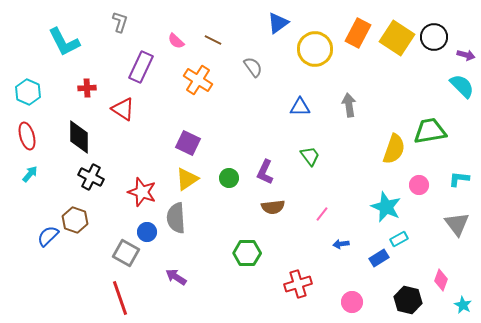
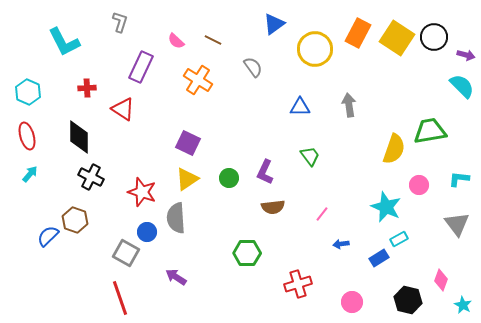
blue triangle at (278, 23): moved 4 px left, 1 px down
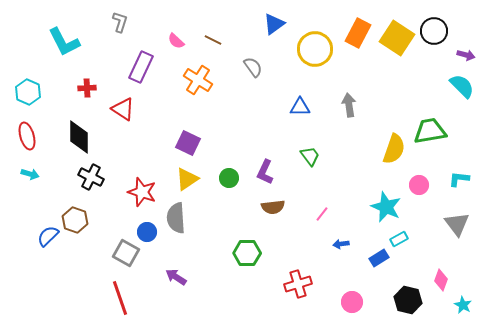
black circle at (434, 37): moved 6 px up
cyan arrow at (30, 174): rotated 66 degrees clockwise
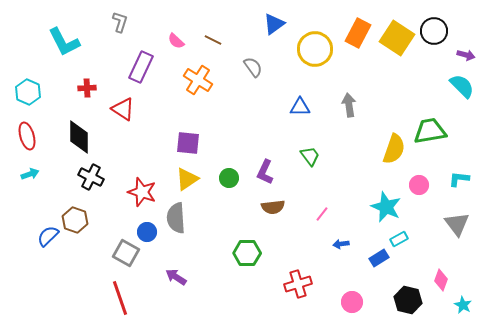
purple square at (188, 143): rotated 20 degrees counterclockwise
cyan arrow at (30, 174): rotated 36 degrees counterclockwise
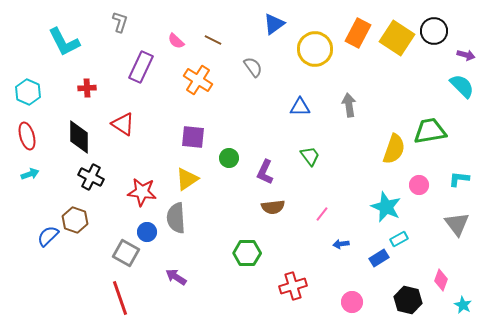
red triangle at (123, 109): moved 15 px down
purple square at (188, 143): moved 5 px right, 6 px up
green circle at (229, 178): moved 20 px up
red star at (142, 192): rotated 12 degrees counterclockwise
red cross at (298, 284): moved 5 px left, 2 px down
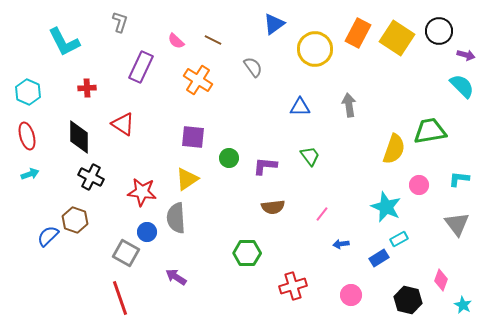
black circle at (434, 31): moved 5 px right
purple L-shape at (265, 172): moved 6 px up; rotated 70 degrees clockwise
pink circle at (352, 302): moved 1 px left, 7 px up
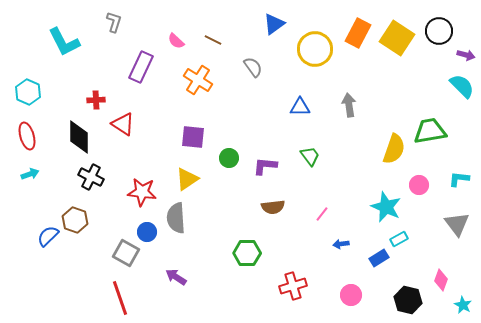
gray L-shape at (120, 22): moved 6 px left
red cross at (87, 88): moved 9 px right, 12 px down
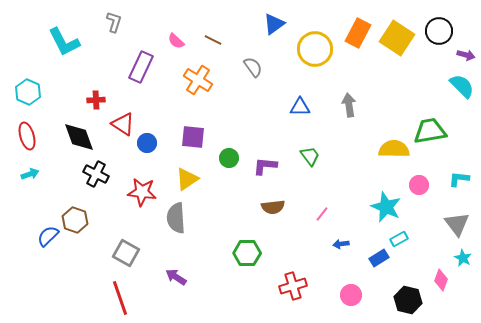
black diamond at (79, 137): rotated 20 degrees counterclockwise
yellow semicircle at (394, 149): rotated 108 degrees counterclockwise
black cross at (91, 177): moved 5 px right, 3 px up
blue circle at (147, 232): moved 89 px up
cyan star at (463, 305): moved 47 px up
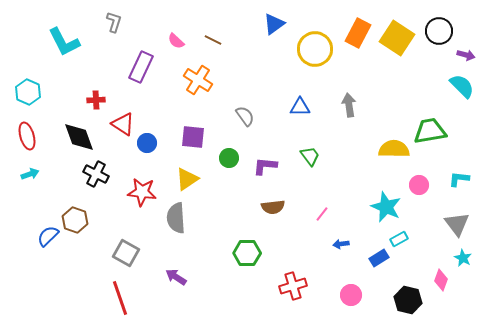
gray semicircle at (253, 67): moved 8 px left, 49 px down
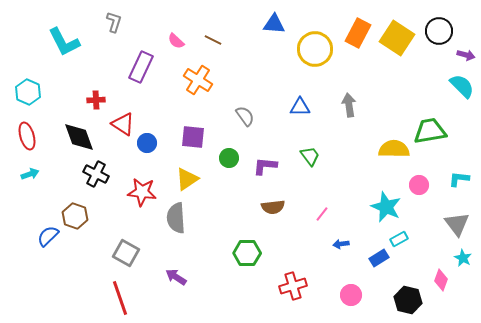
blue triangle at (274, 24): rotated 40 degrees clockwise
brown hexagon at (75, 220): moved 4 px up
